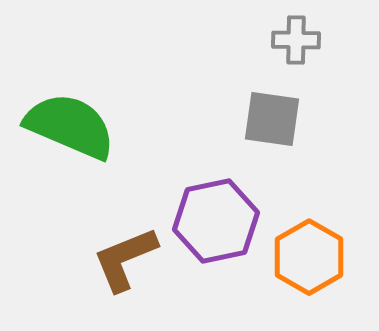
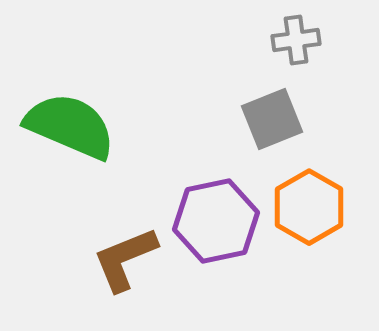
gray cross: rotated 9 degrees counterclockwise
gray square: rotated 30 degrees counterclockwise
orange hexagon: moved 50 px up
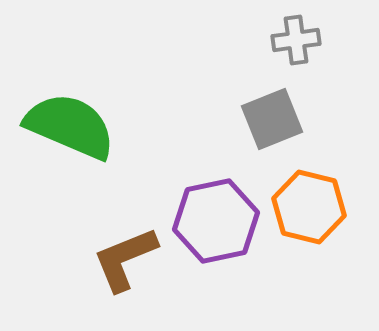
orange hexagon: rotated 16 degrees counterclockwise
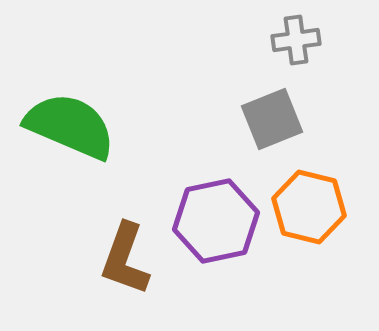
brown L-shape: rotated 48 degrees counterclockwise
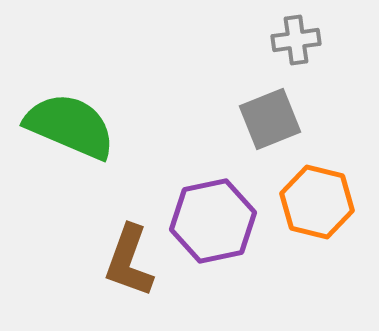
gray square: moved 2 px left
orange hexagon: moved 8 px right, 5 px up
purple hexagon: moved 3 px left
brown L-shape: moved 4 px right, 2 px down
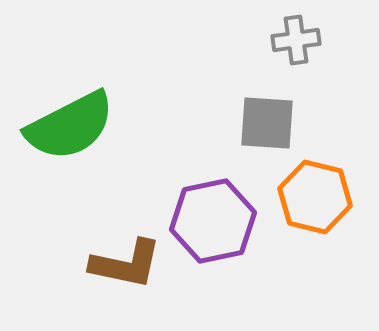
gray square: moved 3 px left, 4 px down; rotated 26 degrees clockwise
green semicircle: rotated 130 degrees clockwise
orange hexagon: moved 2 px left, 5 px up
brown L-shape: moved 3 px left, 3 px down; rotated 98 degrees counterclockwise
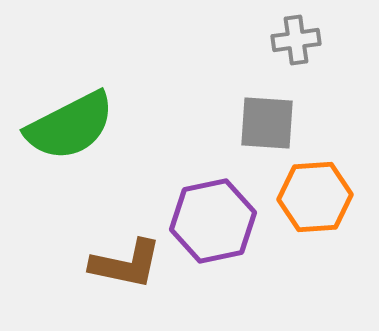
orange hexagon: rotated 18 degrees counterclockwise
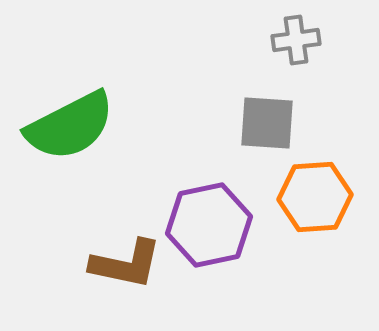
purple hexagon: moved 4 px left, 4 px down
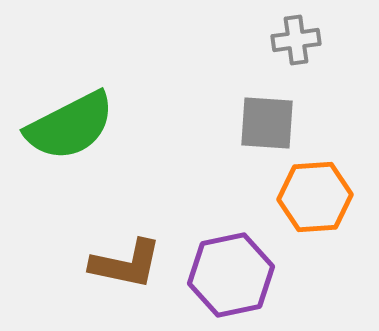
purple hexagon: moved 22 px right, 50 px down
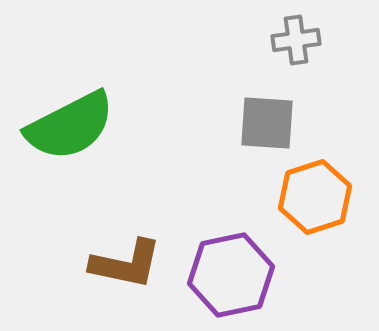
orange hexagon: rotated 14 degrees counterclockwise
